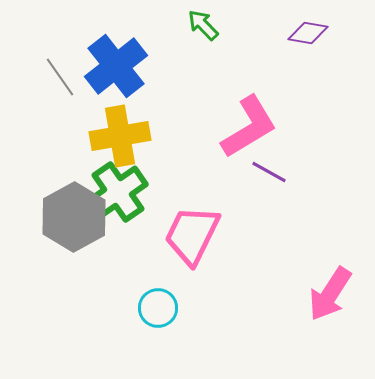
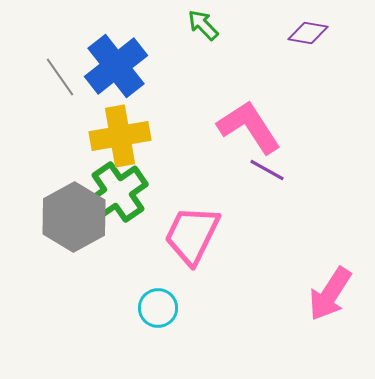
pink L-shape: rotated 92 degrees counterclockwise
purple line: moved 2 px left, 2 px up
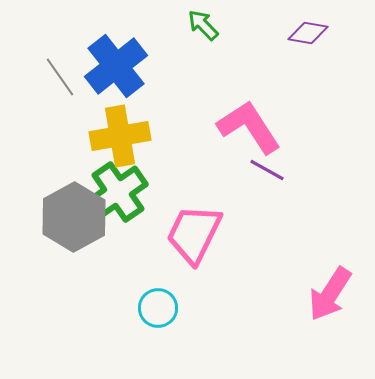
pink trapezoid: moved 2 px right, 1 px up
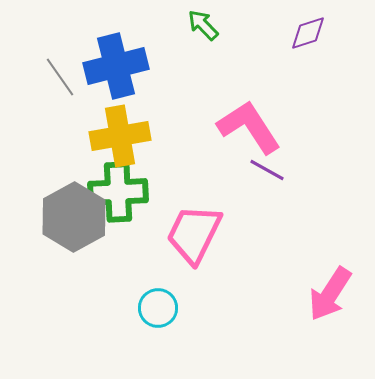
purple diamond: rotated 27 degrees counterclockwise
blue cross: rotated 24 degrees clockwise
green cross: rotated 32 degrees clockwise
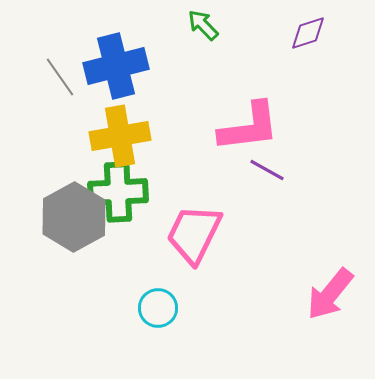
pink L-shape: rotated 116 degrees clockwise
pink arrow: rotated 6 degrees clockwise
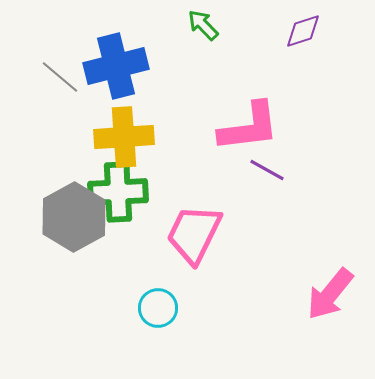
purple diamond: moved 5 px left, 2 px up
gray line: rotated 15 degrees counterclockwise
yellow cross: moved 4 px right, 1 px down; rotated 6 degrees clockwise
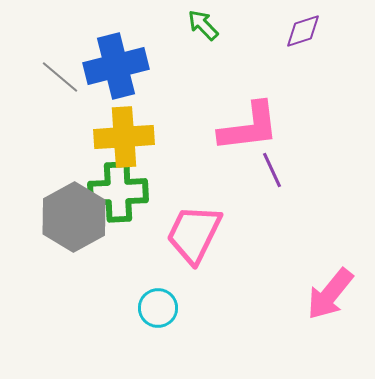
purple line: moved 5 px right; rotated 36 degrees clockwise
